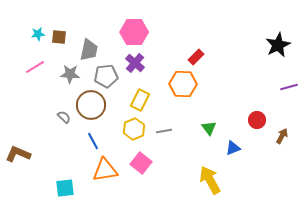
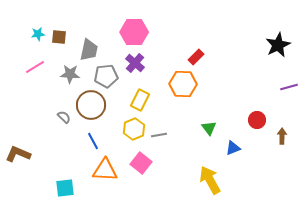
gray line: moved 5 px left, 4 px down
brown arrow: rotated 28 degrees counterclockwise
orange triangle: rotated 12 degrees clockwise
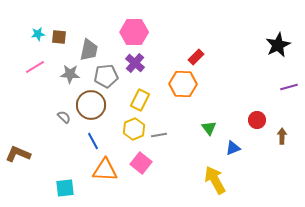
yellow arrow: moved 5 px right
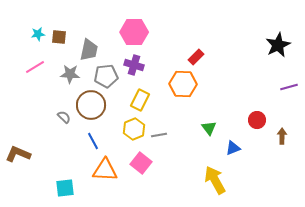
purple cross: moved 1 px left, 2 px down; rotated 24 degrees counterclockwise
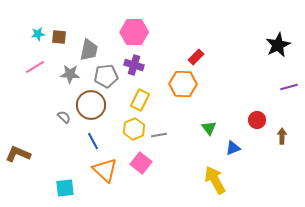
orange triangle: rotated 40 degrees clockwise
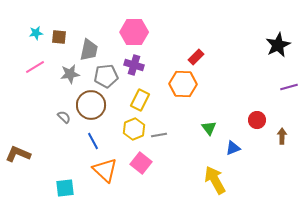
cyan star: moved 2 px left, 1 px up
gray star: rotated 12 degrees counterclockwise
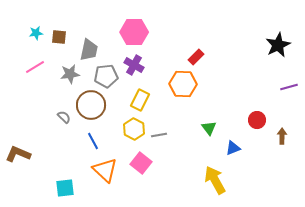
purple cross: rotated 12 degrees clockwise
yellow hexagon: rotated 10 degrees counterclockwise
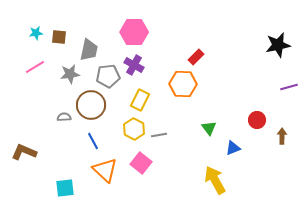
black star: rotated 15 degrees clockwise
gray pentagon: moved 2 px right
gray semicircle: rotated 48 degrees counterclockwise
brown L-shape: moved 6 px right, 2 px up
